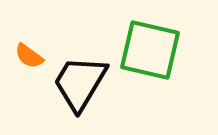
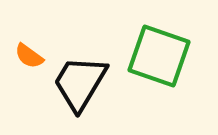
green square: moved 9 px right, 6 px down; rotated 6 degrees clockwise
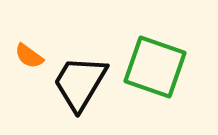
green square: moved 4 px left, 11 px down
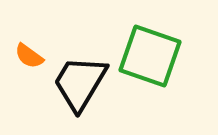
green square: moved 5 px left, 11 px up
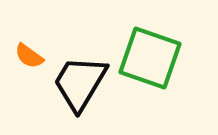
green square: moved 2 px down
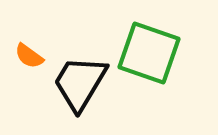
green square: moved 1 px left, 5 px up
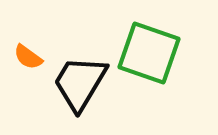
orange semicircle: moved 1 px left, 1 px down
